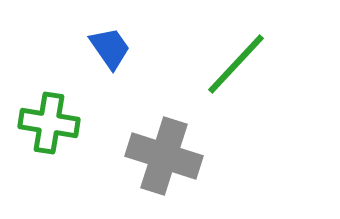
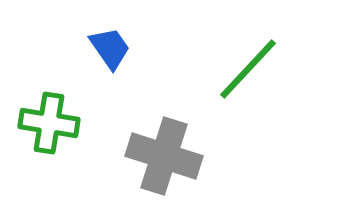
green line: moved 12 px right, 5 px down
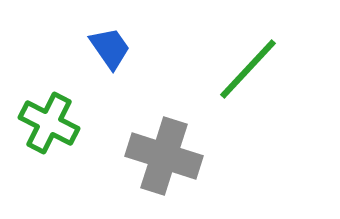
green cross: rotated 18 degrees clockwise
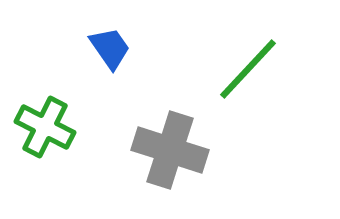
green cross: moved 4 px left, 4 px down
gray cross: moved 6 px right, 6 px up
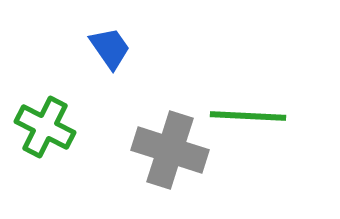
green line: moved 47 px down; rotated 50 degrees clockwise
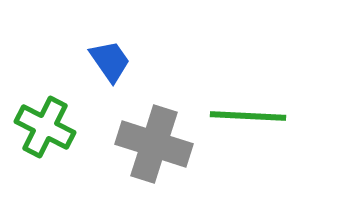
blue trapezoid: moved 13 px down
gray cross: moved 16 px left, 6 px up
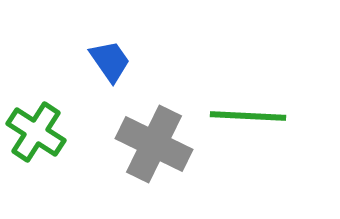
green cross: moved 9 px left, 5 px down; rotated 6 degrees clockwise
gray cross: rotated 8 degrees clockwise
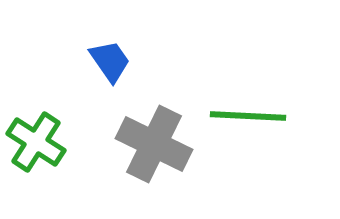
green cross: moved 10 px down
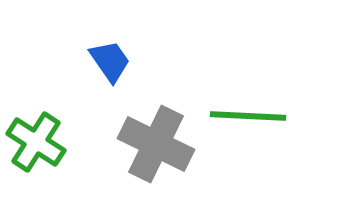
gray cross: moved 2 px right
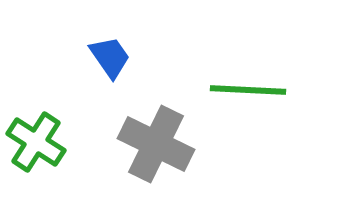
blue trapezoid: moved 4 px up
green line: moved 26 px up
